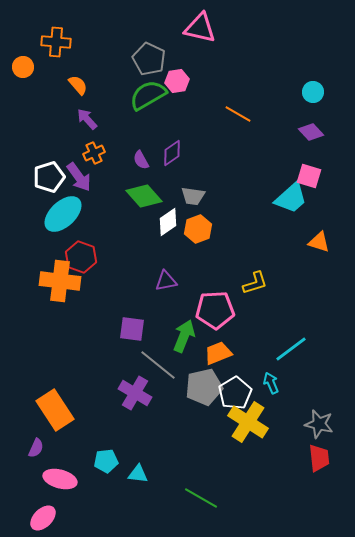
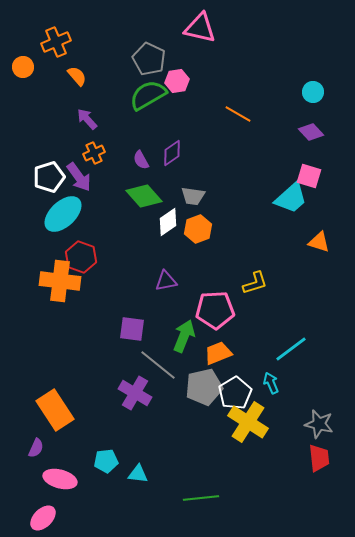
orange cross at (56, 42): rotated 28 degrees counterclockwise
orange semicircle at (78, 85): moved 1 px left, 9 px up
green line at (201, 498): rotated 36 degrees counterclockwise
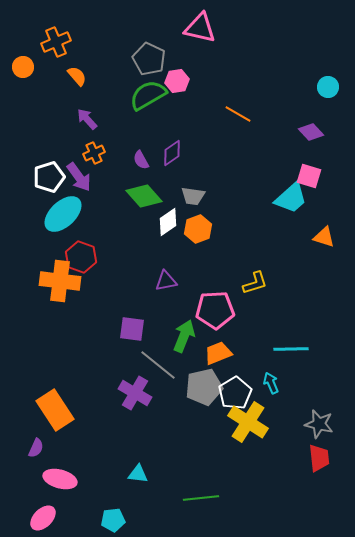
cyan circle at (313, 92): moved 15 px right, 5 px up
orange triangle at (319, 242): moved 5 px right, 5 px up
cyan line at (291, 349): rotated 36 degrees clockwise
cyan pentagon at (106, 461): moved 7 px right, 59 px down
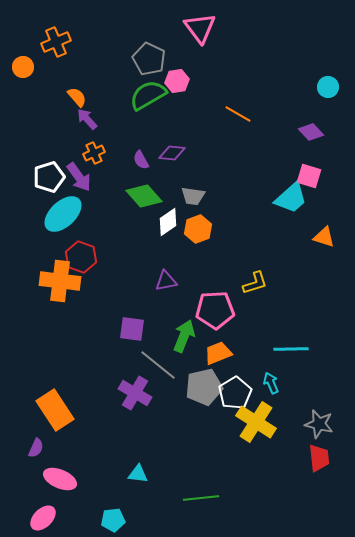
pink triangle at (200, 28): rotated 40 degrees clockwise
orange semicircle at (77, 76): moved 21 px down
purple diamond at (172, 153): rotated 40 degrees clockwise
yellow cross at (248, 422): moved 8 px right
pink ellipse at (60, 479): rotated 8 degrees clockwise
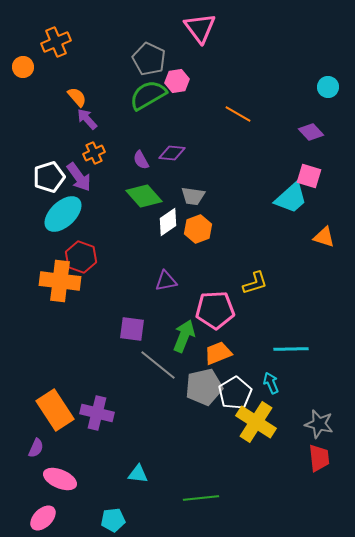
purple cross at (135, 393): moved 38 px left, 20 px down; rotated 16 degrees counterclockwise
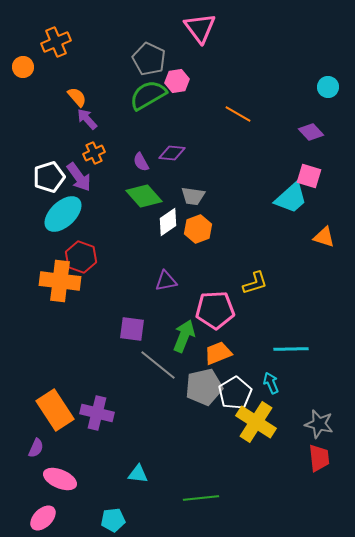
purple semicircle at (141, 160): moved 2 px down
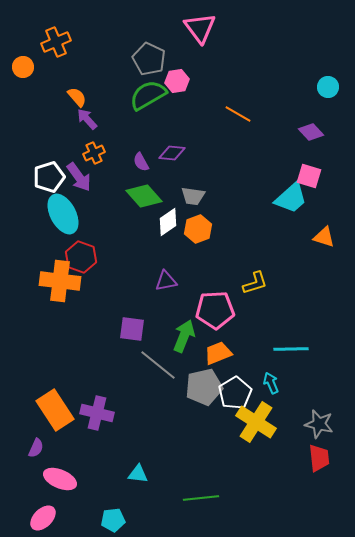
cyan ellipse at (63, 214): rotated 75 degrees counterclockwise
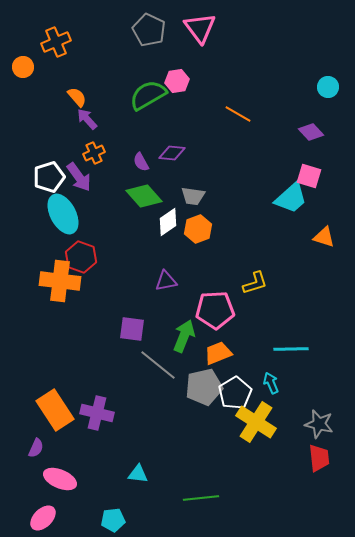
gray pentagon at (149, 59): moved 29 px up
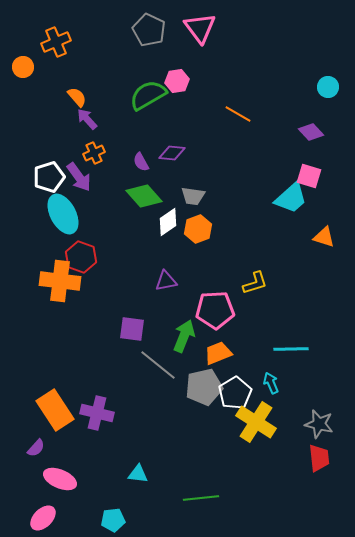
purple semicircle at (36, 448): rotated 18 degrees clockwise
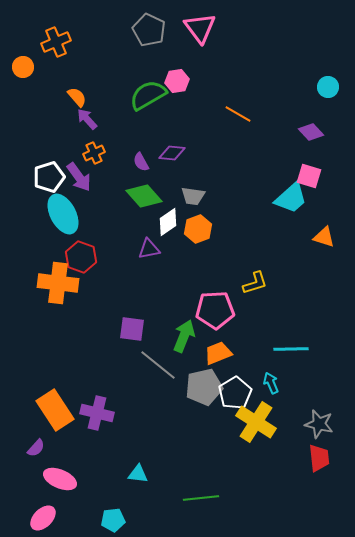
orange cross at (60, 281): moved 2 px left, 2 px down
purple triangle at (166, 281): moved 17 px left, 32 px up
